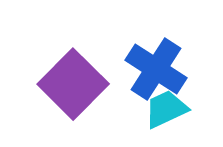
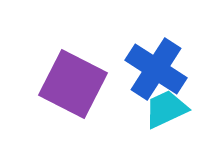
purple square: rotated 18 degrees counterclockwise
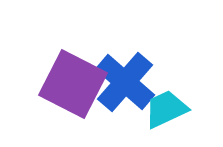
blue cross: moved 31 px left, 13 px down; rotated 8 degrees clockwise
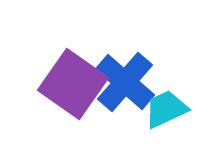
purple square: rotated 8 degrees clockwise
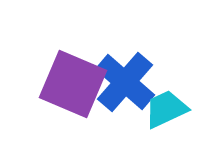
purple square: rotated 12 degrees counterclockwise
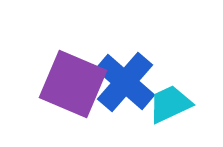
cyan trapezoid: moved 4 px right, 5 px up
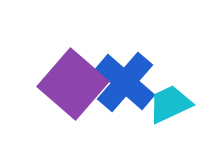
purple square: rotated 18 degrees clockwise
